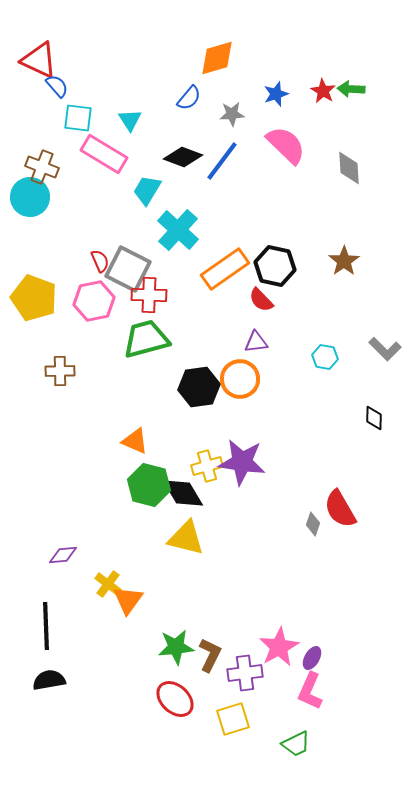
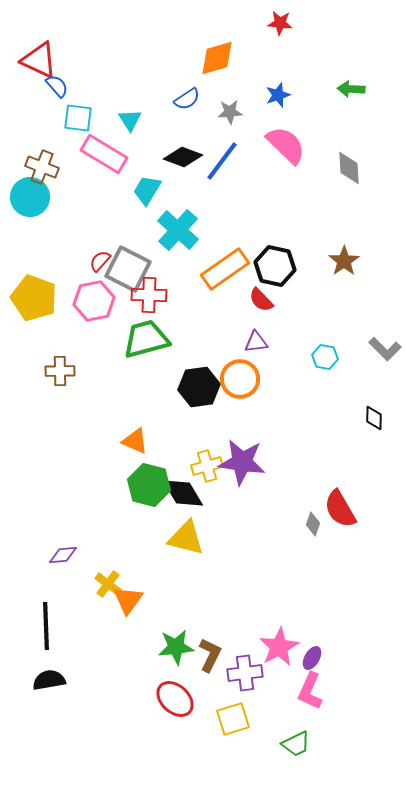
red star at (323, 91): moved 43 px left, 68 px up; rotated 25 degrees counterclockwise
blue star at (276, 94): moved 2 px right, 1 px down
blue semicircle at (189, 98): moved 2 px left, 1 px down; rotated 16 degrees clockwise
gray star at (232, 114): moved 2 px left, 2 px up
red semicircle at (100, 261): rotated 115 degrees counterclockwise
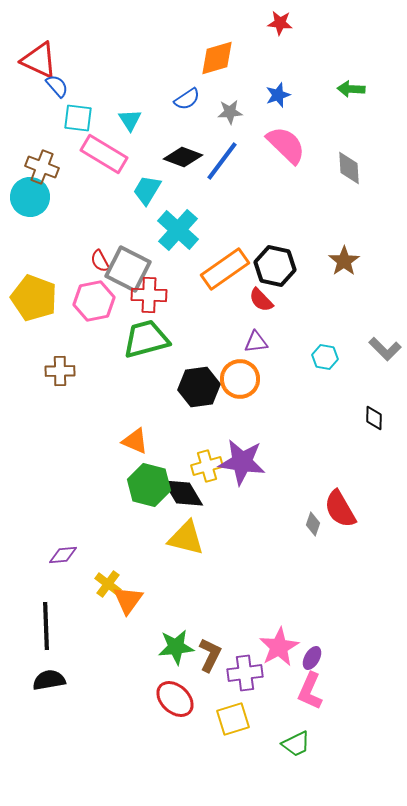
red semicircle at (100, 261): rotated 70 degrees counterclockwise
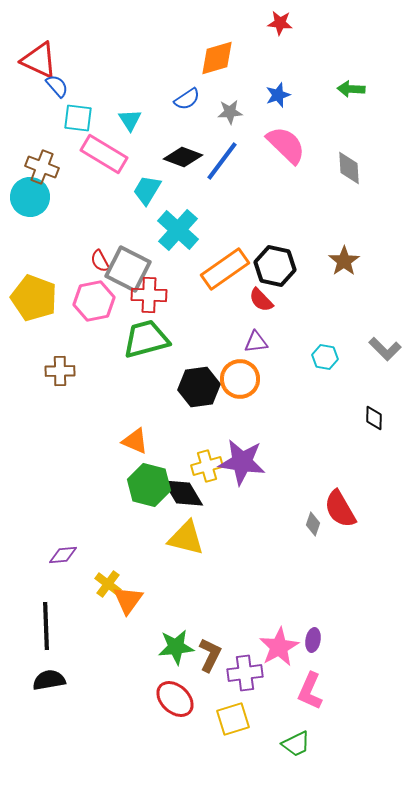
purple ellipse at (312, 658): moved 1 px right, 18 px up; rotated 20 degrees counterclockwise
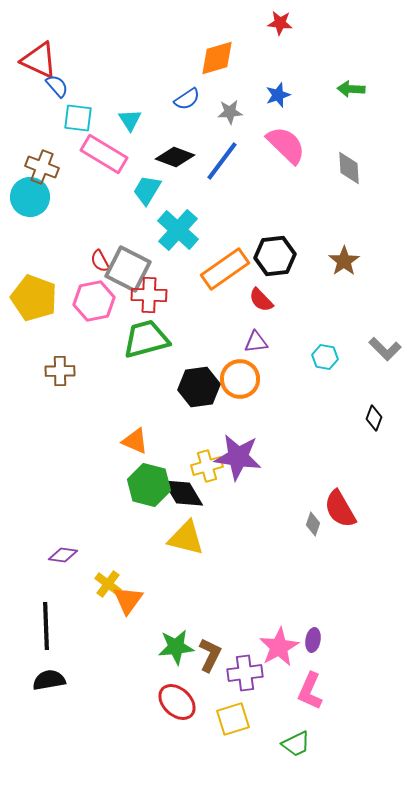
black diamond at (183, 157): moved 8 px left
black hexagon at (275, 266): moved 10 px up; rotated 18 degrees counterclockwise
black diamond at (374, 418): rotated 20 degrees clockwise
purple star at (242, 462): moved 4 px left, 5 px up
purple diamond at (63, 555): rotated 12 degrees clockwise
red ellipse at (175, 699): moved 2 px right, 3 px down
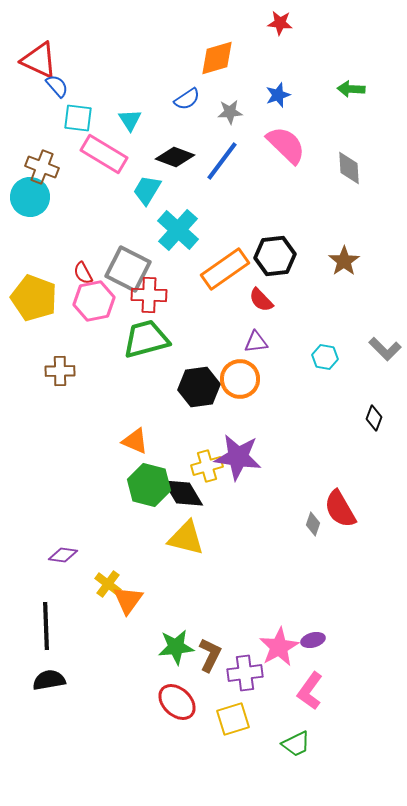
red semicircle at (100, 261): moved 17 px left, 12 px down
purple ellipse at (313, 640): rotated 65 degrees clockwise
pink L-shape at (310, 691): rotated 12 degrees clockwise
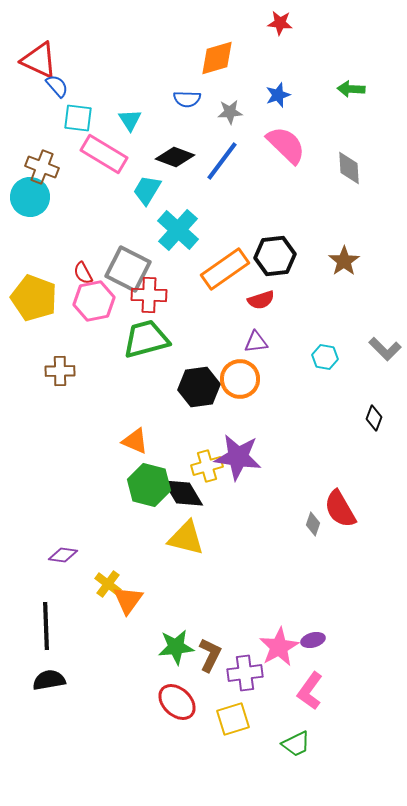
blue semicircle at (187, 99): rotated 36 degrees clockwise
red semicircle at (261, 300): rotated 64 degrees counterclockwise
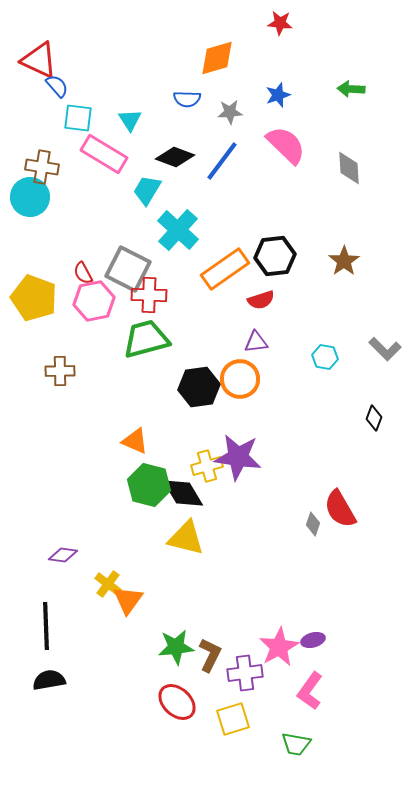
brown cross at (42, 167): rotated 12 degrees counterclockwise
green trapezoid at (296, 744): rotated 36 degrees clockwise
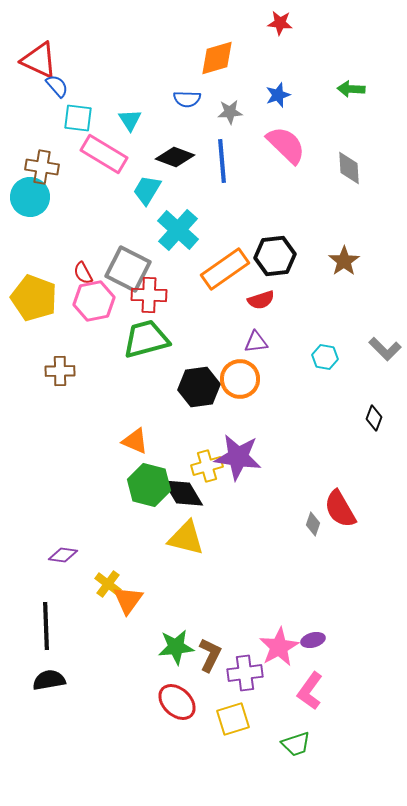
blue line at (222, 161): rotated 42 degrees counterclockwise
green trapezoid at (296, 744): rotated 28 degrees counterclockwise
